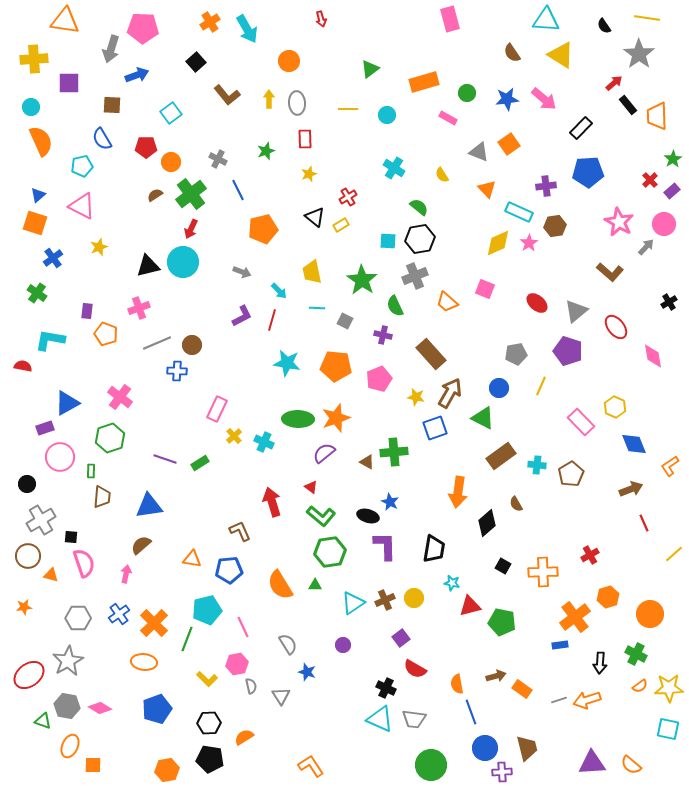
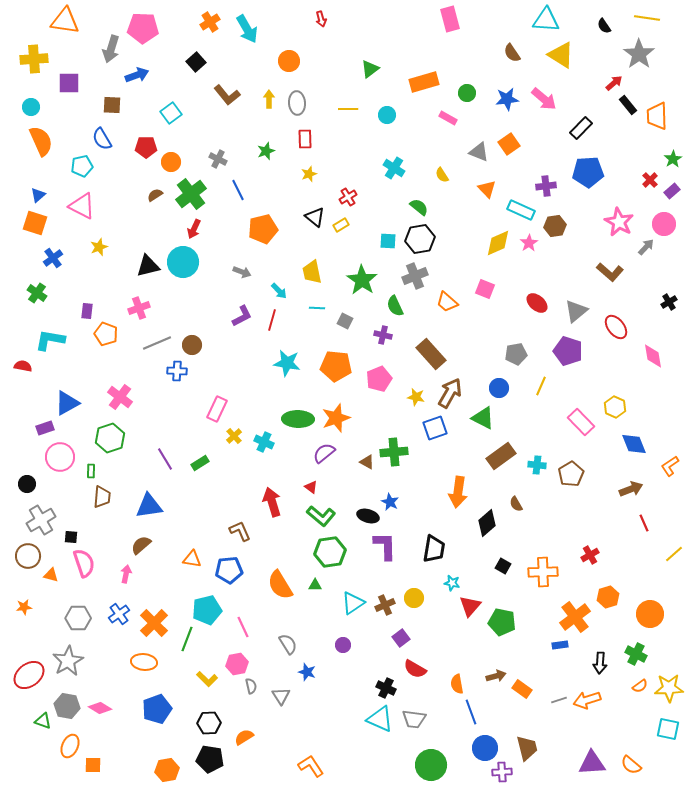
cyan rectangle at (519, 212): moved 2 px right, 2 px up
red arrow at (191, 229): moved 3 px right
purple line at (165, 459): rotated 40 degrees clockwise
brown cross at (385, 600): moved 5 px down
red triangle at (470, 606): rotated 35 degrees counterclockwise
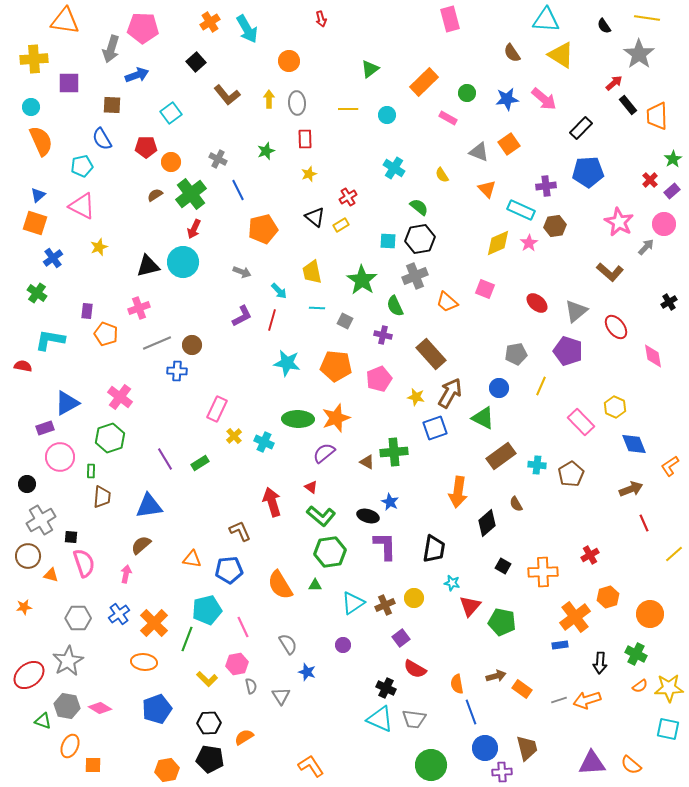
orange rectangle at (424, 82): rotated 28 degrees counterclockwise
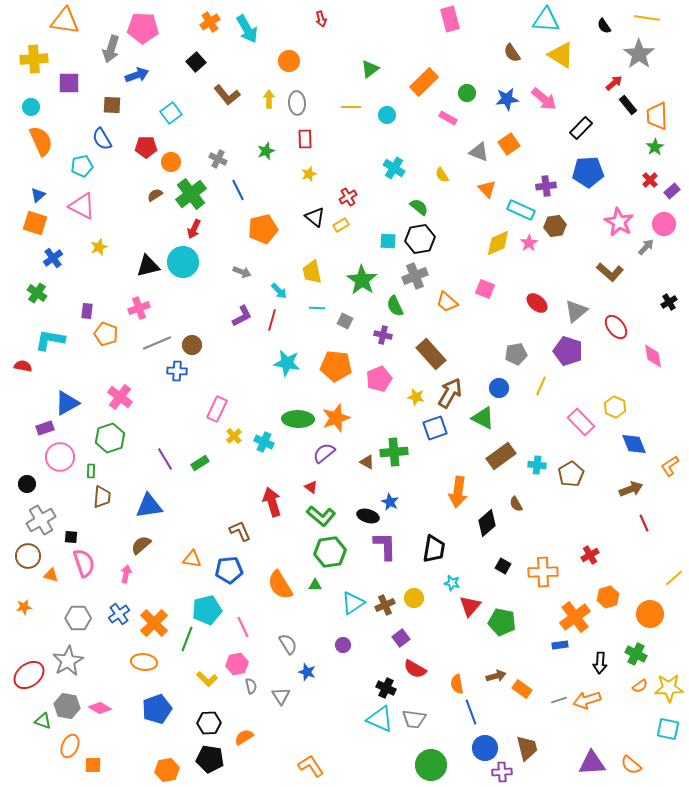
yellow line at (348, 109): moved 3 px right, 2 px up
green star at (673, 159): moved 18 px left, 12 px up
yellow line at (674, 554): moved 24 px down
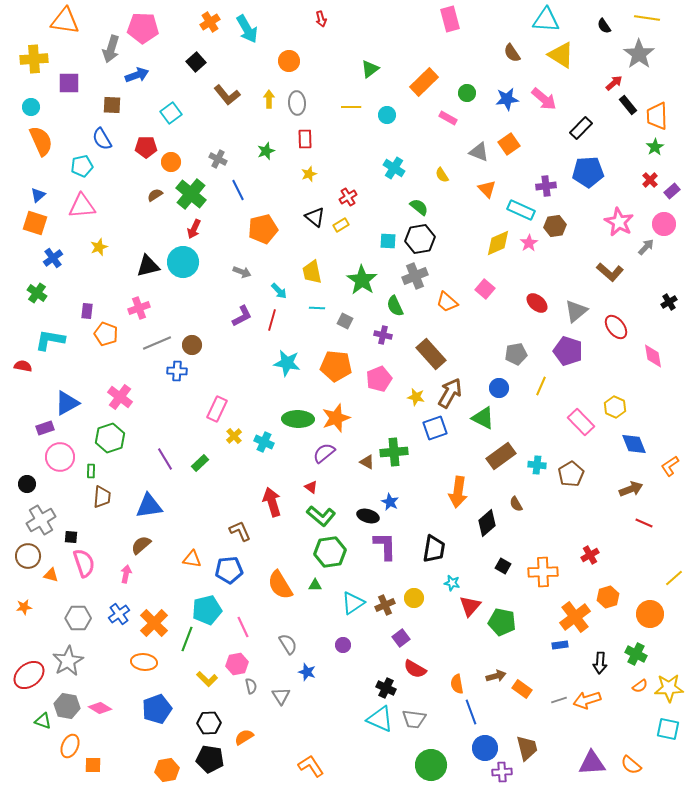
green cross at (191, 194): rotated 12 degrees counterclockwise
pink triangle at (82, 206): rotated 32 degrees counterclockwise
pink square at (485, 289): rotated 18 degrees clockwise
green rectangle at (200, 463): rotated 12 degrees counterclockwise
red line at (644, 523): rotated 42 degrees counterclockwise
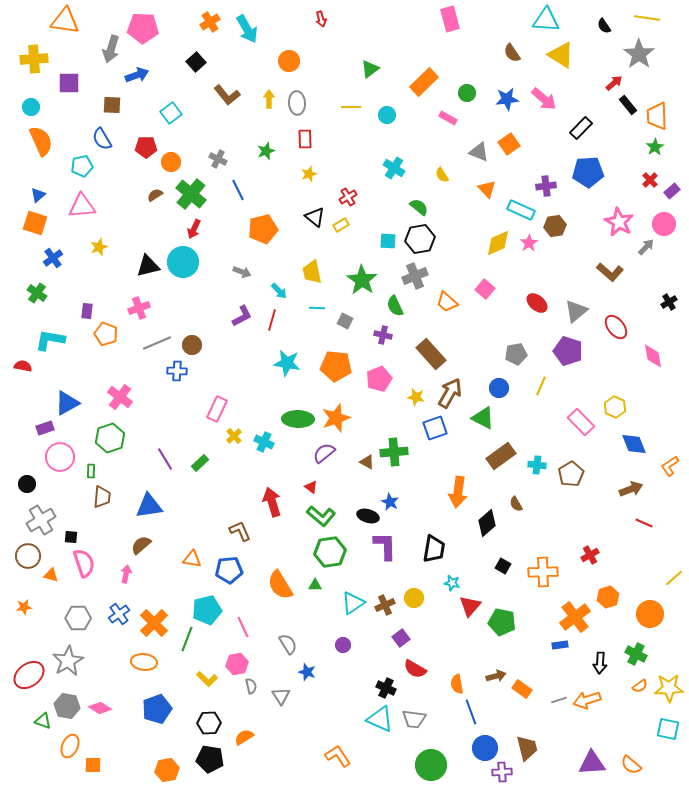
orange L-shape at (311, 766): moved 27 px right, 10 px up
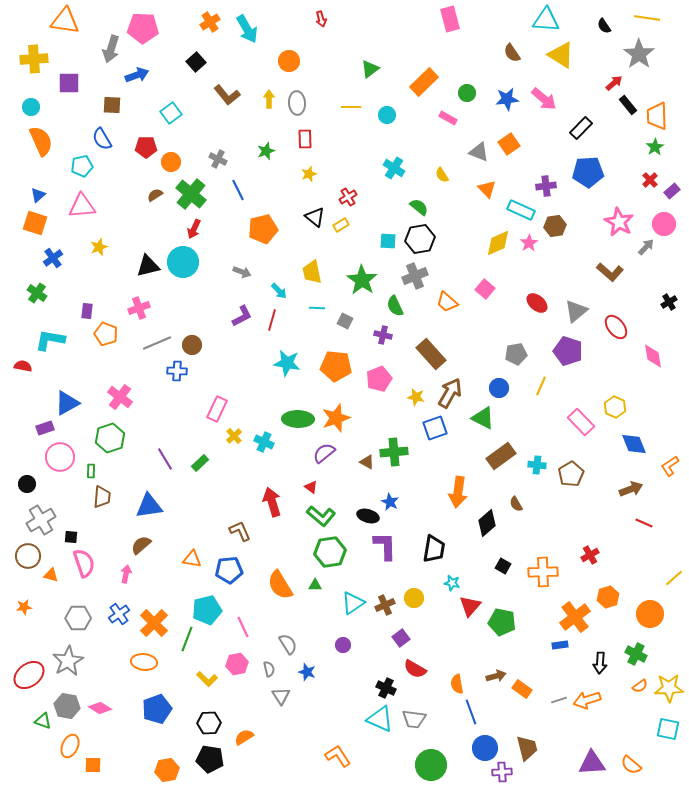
gray semicircle at (251, 686): moved 18 px right, 17 px up
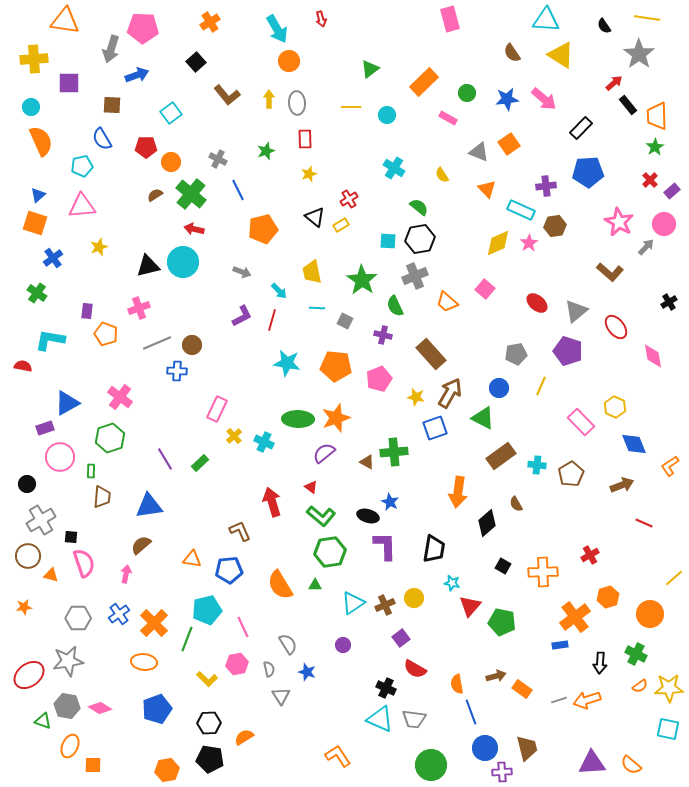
cyan arrow at (247, 29): moved 30 px right
red cross at (348, 197): moved 1 px right, 2 px down
red arrow at (194, 229): rotated 78 degrees clockwise
brown arrow at (631, 489): moved 9 px left, 4 px up
gray star at (68, 661): rotated 20 degrees clockwise
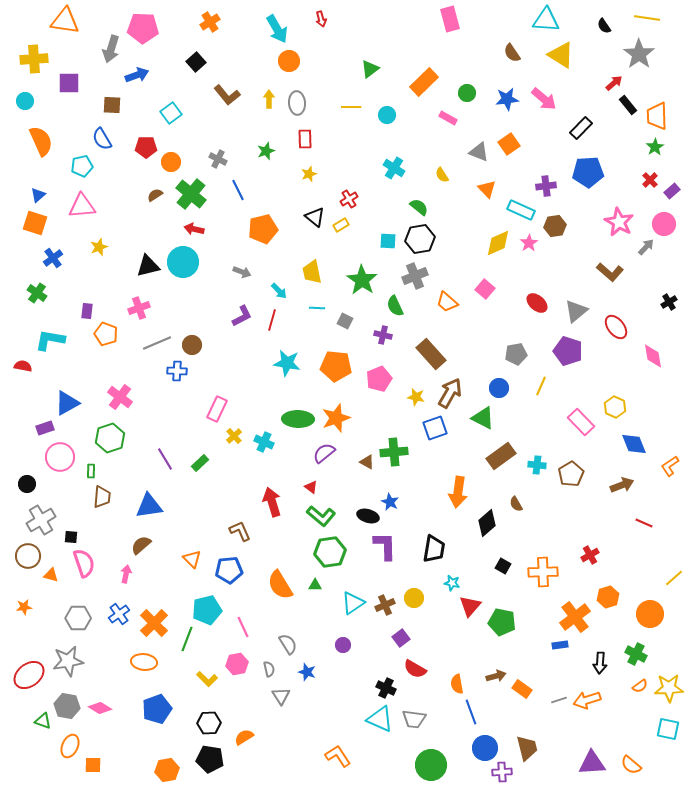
cyan circle at (31, 107): moved 6 px left, 6 px up
orange triangle at (192, 559): rotated 36 degrees clockwise
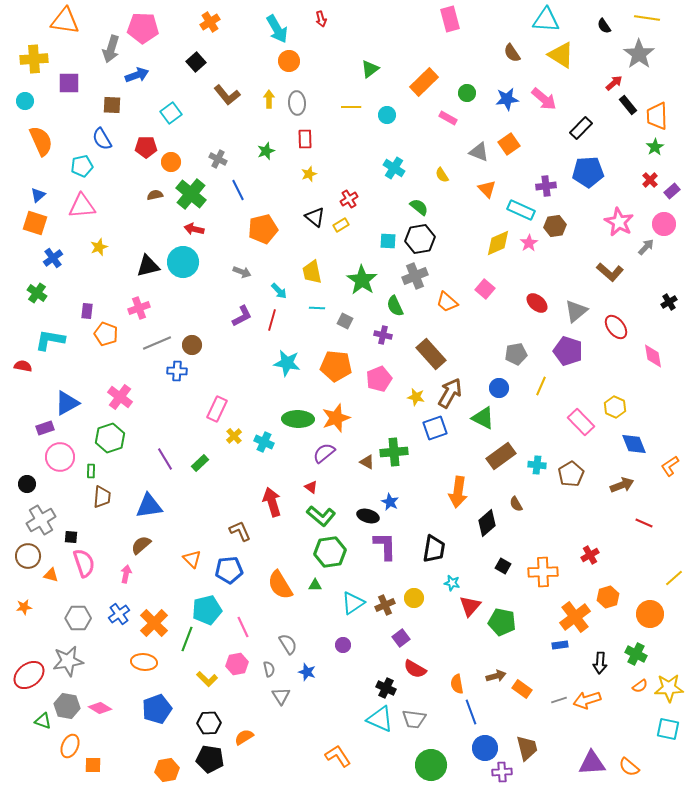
brown semicircle at (155, 195): rotated 21 degrees clockwise
orange semicircle at (631, 765): moved 2 px left, 2 px down
